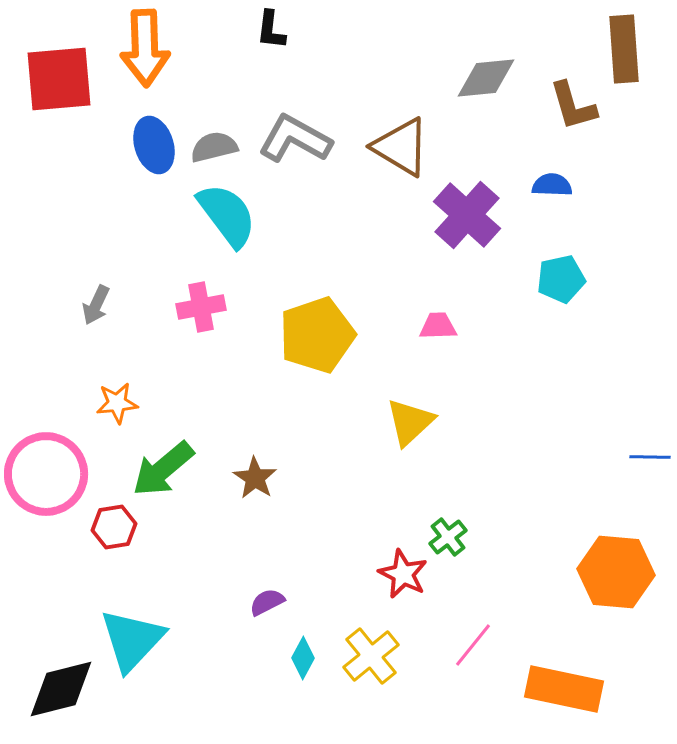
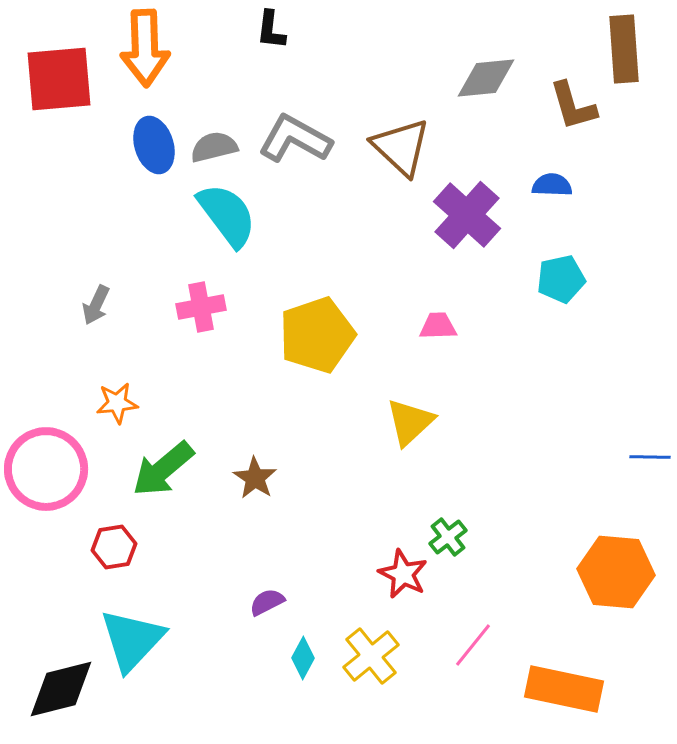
brown triangle: rotated 12 degrees clockwise
pink circle: moved 5 px up
red hexagon: moved 20 px down
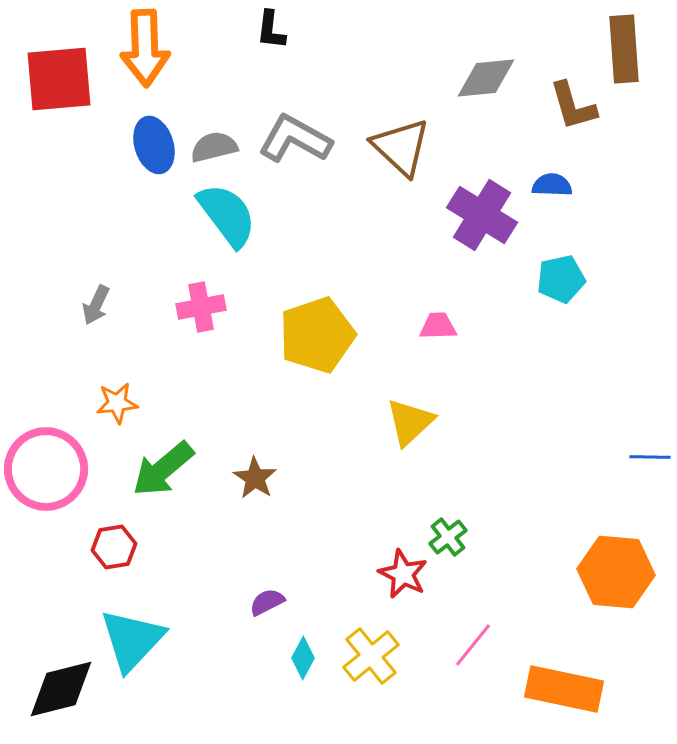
purple cross: moved 15 px right; rotated 10 degrees counterclockwise
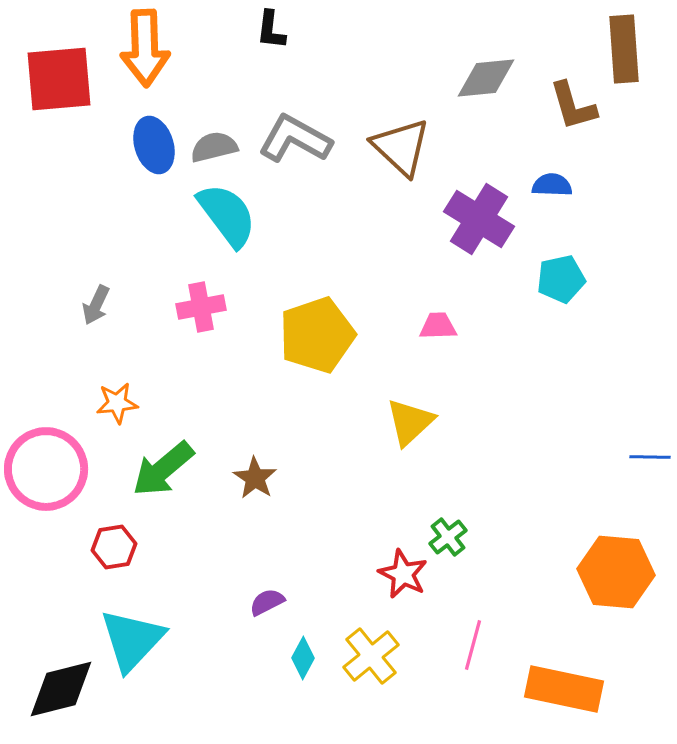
purple cross: moved 3 px left, 4 px down
pink line: rotated 24 degrees counterclockwise
